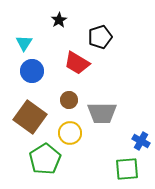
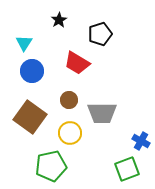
black pentagon: moved 3 px up
green pentagon: moved 6 px right, 7 px down; rotated 20 degrees clockwise
green square: rotated 15 degrees counterclockwise
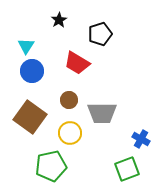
cyan triangle: moved 2 px right, 3 px down
blue cross: moved 2 px up
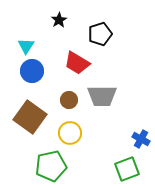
gray trapezoid: moved 17 px up
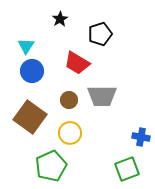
black star: moved 1 px right, 1 px up
blue cross: moved 2 px up; rotated 18 degrees counterclockwise
green pentagon: rotated 12 degrees counterclockwise
